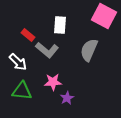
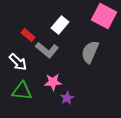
white rectangle: rotated 36 degrees clockwise
gray semicircle: moved 1 px right, 2 px down
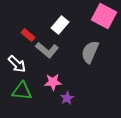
white arrow: moved 1 px left, 2 px down
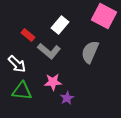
gray L-shape: moved 2 px right, 1 px down
